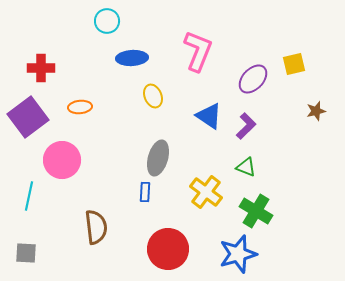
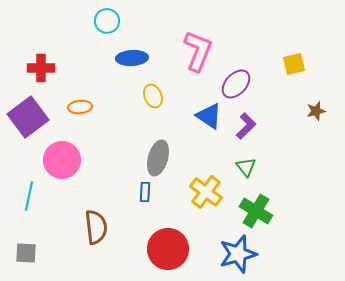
purple ellipse: moved 17 px left, 5 px down
green triangle: rotated 30 degrees clockwise
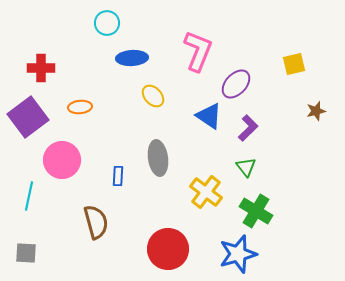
cyan circle: moved 2 px down
yellow ellipse: rotated 20 degrees counterclockwise
purple L-shape: moved 2 px right, 2 px down
gray ellipse: rotated 24 degrees counterclockwise
blue rectangle: moved 27 px left, 16 px up
brown semicircle: moved 5 px up; rotated 8 degrees counterclockwise
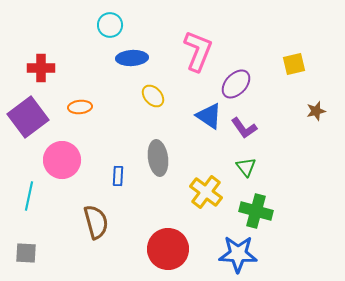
cyan circle: moved 3 px right, 2 px down
purple L-shape: moved 4 px left; rotated 100 degrees clockwise
green cross: rotated 16 degrees counterclockwise
blue star: rotated 18 degrees clockwise
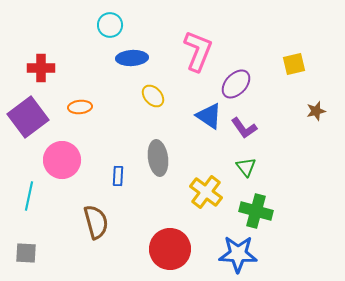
red circle: moved 2 px right
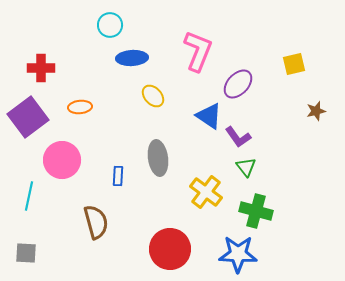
purple ellipse: moved 2 px right
purple L-shape: moved 6 px left, 9 px down
